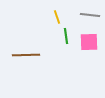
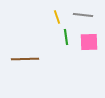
gray line: moved 7 px left
green line: moved 1 px down
brown line: moved 1 px left, 4 px down
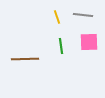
green line: moved 5 px left, 9 px down
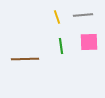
gray line: rotated 12 degrees counterclockwise
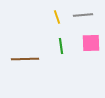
pink square: moved 2 px right, 1 px down
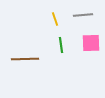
yellow line: moved 2 px left, 2 px down
green line: moved 1 px up
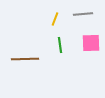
gray line: moved 1 px up
yellow line: rotated 40 degrees clockwise
green line: moved 1 px left
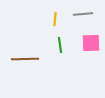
yellow line: rotated 16 degrees counterclockwise
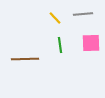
yellow line: moved 1 px up; rotated 48 degrees counterclockwise
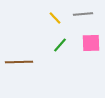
green line: rotated 49 degrees clockwise
brown line: moved 6 px left, 3 px down
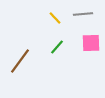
green line: moved 3 px left, 2 px down
brown line: moved 1 px right, 1 px up; rotated 52 degrees counterclockwise
